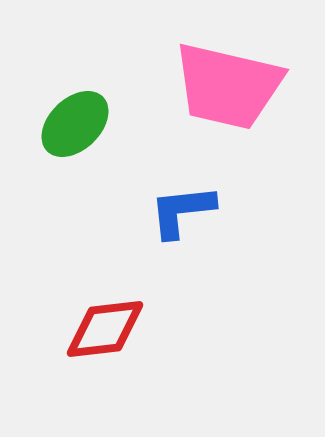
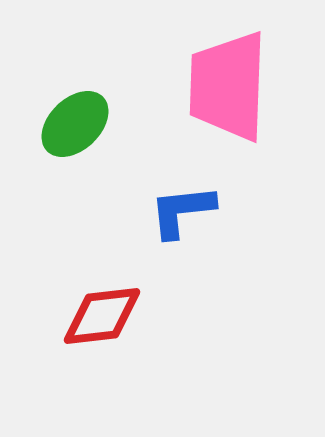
pink trapezoid: rotated 79 degrees clockwise
red diamond: moved 3 px left, 13 px up
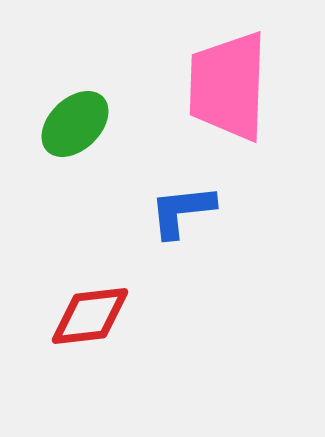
red diamond: moved 12 px left
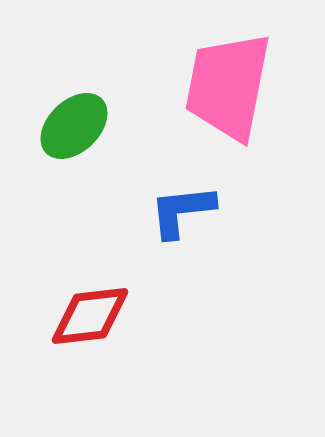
pink trapezoid: rotated 9 degrees clockwise
green ellipse: moved 1 px left, 2 px down
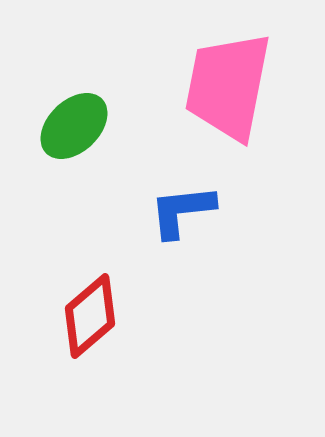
red diamond: rotated 34 degrees counterclockwise
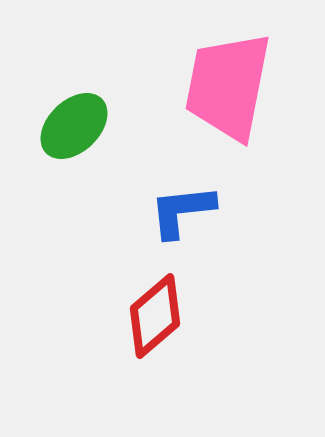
red diamond: moved 65 px right
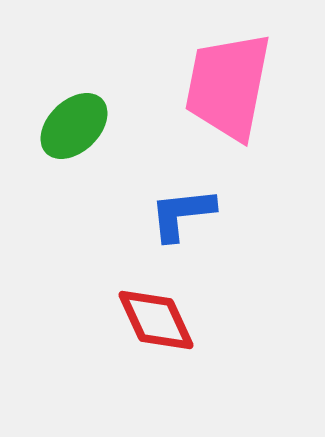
blue L-shape: moved 3 px down
red diamond: moved 1 px right, 4 px down; rotated 74 degrees counterclockwise
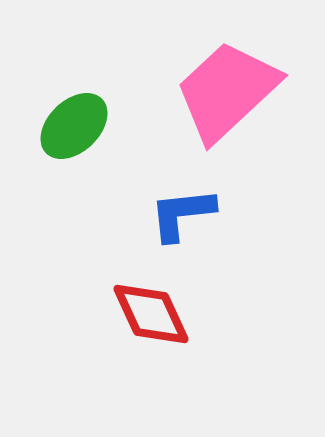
pink trapezoid: moved 1 px left, 5 px down; rotated 36 degrees clockwise
red diamond: moved 5 px left, 6 px up
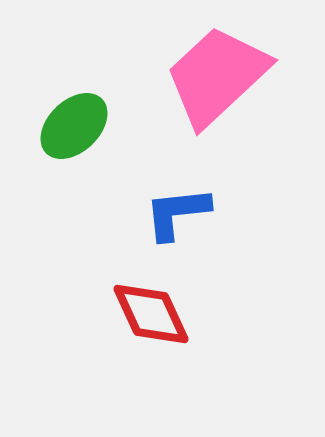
pink trapezoid: moved 10 px left, 15 px up
blue L-shape: moved 5 px left, 1 px up
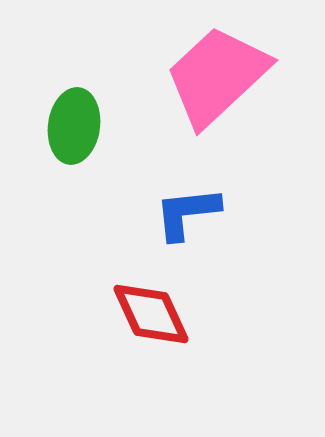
green ellipse: rotated 38 degrees counterclockwise
blue L-shape: moved 10 px right
